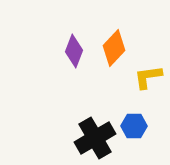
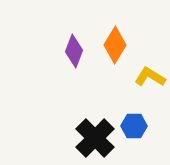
orange diamond: moved 1 px right, 3 px up; rotated 12 degrees counterclockwise
yellow L-shape: moved 2 px right; rotated 40 degrees clockwise
black cross: rotated 15 degrees counterclockwise
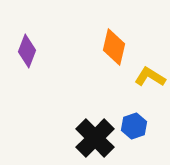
orange diamond: moved 1 px left, 2 px down; rotated 18 degrees counterclockwise
purple diamond: moved 47 px left
blue hexagon: rotated 20 degrees counterclockwise
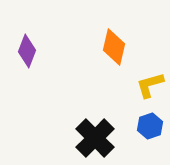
yellow L-shape: moved 8 px down; rotated 48 degrees counterclockwise
blue hexagon: moved 16 px right
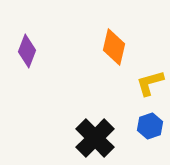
yellow L-shape: moved 2 px up
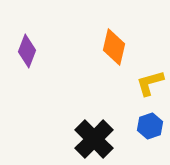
black cross: moved 1 px left, 1 px down
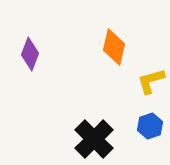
purple diamond: moved 3 px right, 3 px down
yellow L-shape: moved 1 px right, 2 px up
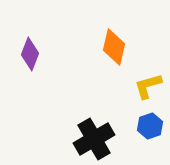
yellow L-shape: moved 3 px left, 5 px down
black cross: rotated 15 degrees clockwise
